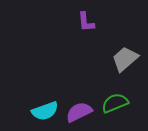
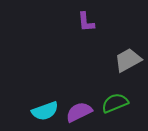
gray trapezoid: moved 3 px right, 1 px down; rotated 12 degrees clockwise
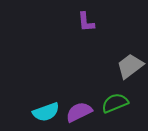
gray trapezoid: moved 2 px right, 6 px down; rotated 8 degrees counterclockwise
cyan semicircle: moved 1 px right, 1 px down
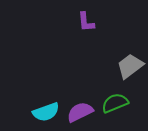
purple semicircle: moved 1 px right
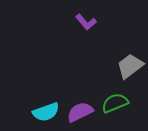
purple L-shape: rotated 35 degrees counterclockwise
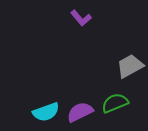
purple L-shape: moved 5 px left, 4 px up
gray trapezoid: rotated 8 degrees clockwise
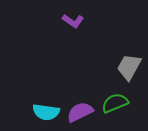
purple L-shape: moved 8 px left, 3 px down; rotated 15 degrees counterclockwise
gray trapezoid: moved 1 px left, 1 px down; rotated 32 degrees counterclockwise
cyan semicircle: rotated 28 degrees clockwise
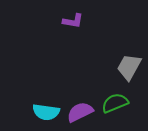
purple L-shape: rotated 25 degrees counterclockwise
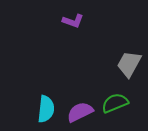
purple L-shape: rotated 10 degrees clockwise
gray trapezoid: moved 3 px up
cyan semicircle: moved 3 px up; rotated 92 degrees counterclockwise
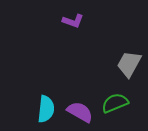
purple semicircle: rotated 56 degrees clockwise
